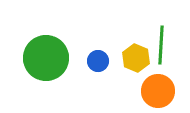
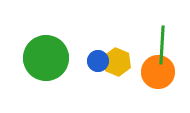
green line: moved 1 px right
yellow hexagon: moved 19 px left, 4 px down
orange circle: moved 19 px up
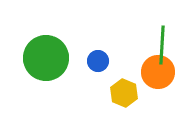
yellow hexagon: moved 7 px right, 31 px down
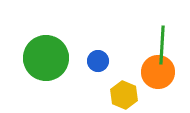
yellow hexagon: moved 2 px down
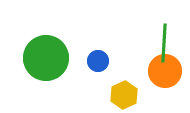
green line: moved 2 px right, 2 px up
orange circle: moved 7 px right, 1 px up
yellow hexagon: rotated 12 degrees clockwise
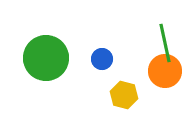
green line: moved 1 px right; rotated 15 degrees counterclockwise
blue circle: moved 4 px right, 2 px up
yellow hexagon: rotated 20 degrees counterclockwise
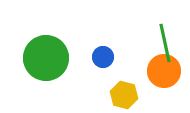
blue circle: moved 1 px right, 2 px up
orange circle: moved 1 px left
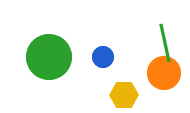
green circle: moved 3 px right, 1 px up
orange circle: moved 2 px down
yellow hexagon: rotated 16 degrees counterclockwise
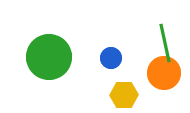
blue circle: moved 8 px right, 1 px down
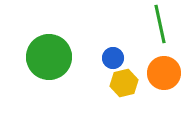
green line: moved 5 px left, 19 px up
blue circle: moved 2 px right
yellow hexagon: moved 12 px up; rotated 12 degrees counterclockwise
